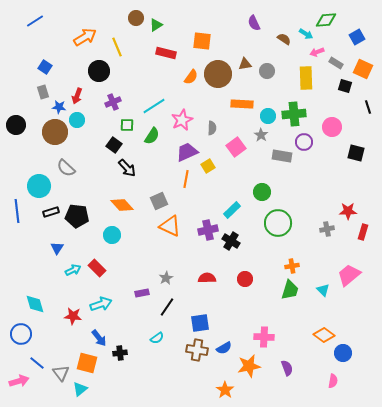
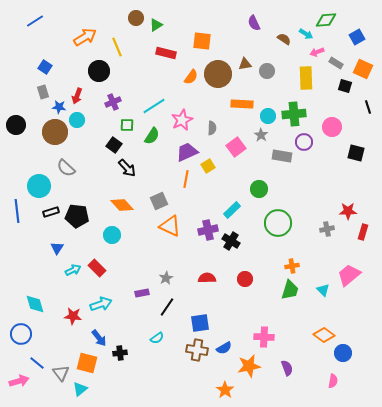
green circle at (262, 192): moved 3 px left, 3 px up
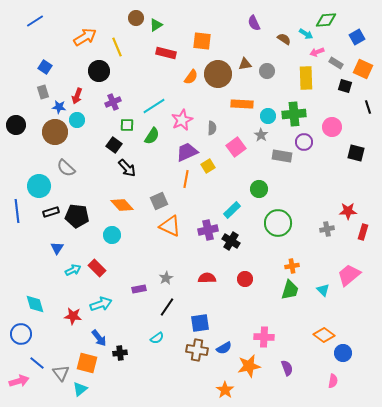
purple rectangle at (142, 293): moved 3 px left, 4 px up
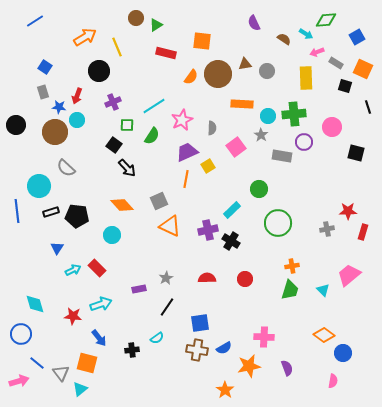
black cross at (120, 353): moved 12 px right, 3 px up
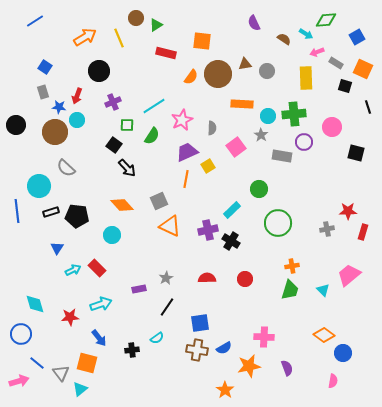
yellow line at (117, 47): moved 2 px right, 9 px up
red star at (73, 316): moved 3 px left, 1 px down; rotated 12 degrees counterclockwise
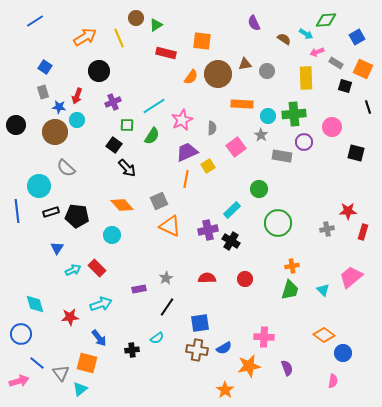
pink trapezoid at (349, 275): moved 2 px right, 2 px down
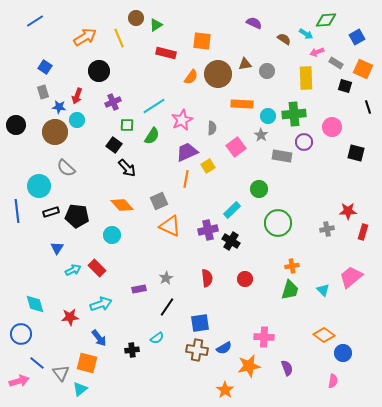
purple semicircle at (254, 23): rotated 140 degrees clockwise
red semicircle at (207, 278): rotated 84 degrees clockwise
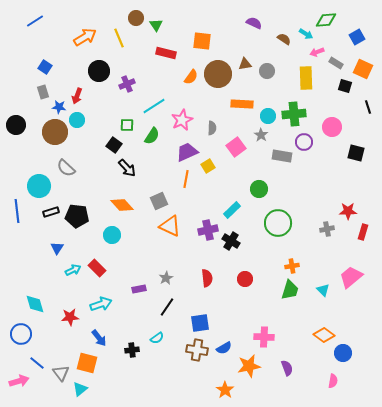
green triangle at (156, 25): rotated 32 degrees counterclockwise
purple cross at (113, 102): moved 14 px right, 18 px up
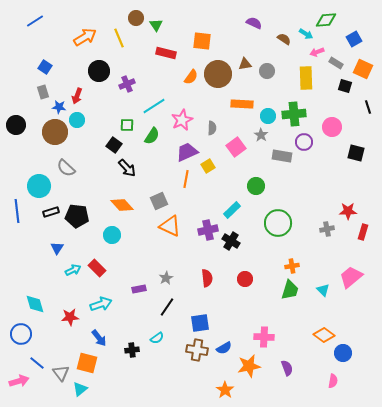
blue square at (357, 37): moved 3 px left, 2 px down
green circle at (259, 189): moved 3 px left, 3 px up
